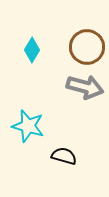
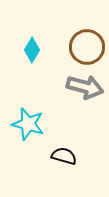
cyan star: moved 2 px up
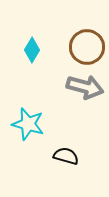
black semicircle: moved 2 px right
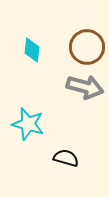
cyan diamond: rotated 25 degrees counterclockwise
black semicircle: moved 2 px down
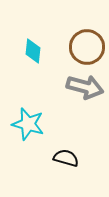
cyan diamond: moved 1 px right, 1 px down
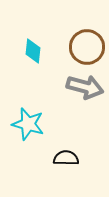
black semicircle: rotated 15 degrees counterclockwise
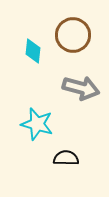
brown circle: moved 14 px left, 12 px up
gray arrow: moved 4 px left, 1 px down
cyan star: moved 9 px right
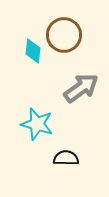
brown circle: moved 9 px left
gray arrow: rotated 51 degrees counterclockwise
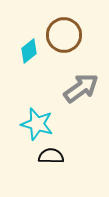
cyan diamond: moved 4 px left; rotated 45 degrees clockwise
black semicircle: moved 15 px left, 2 px up
